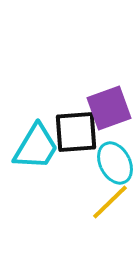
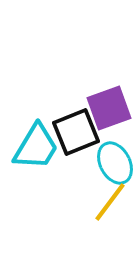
black square: rotated 18 degrees counterclockwise
yellow line: rotated 9 degrees counterclockwise
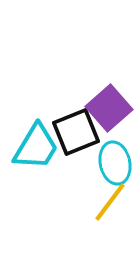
purple square: rotated 21 degrees counterclockwise
cyan ellipse: rotated 15 degrees clockwise
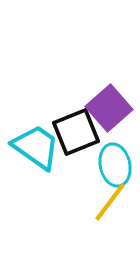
cyan trapezoid: rotated 86 degrees counterclockwise
cyan ellipse: moved 2 px down
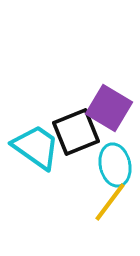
purple square: rotated 18 degrees counterclockwise
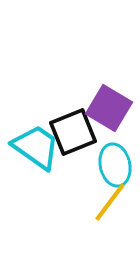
black square: moved 3 px left
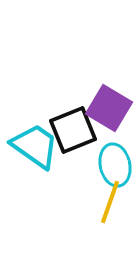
black square: moved 2 px up
cyan trapezoid: moved 1 px left, 1 px up
yellow line: rotated 18 degrees counterclockwise
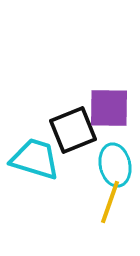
purple square: rotated 30 degrees counterclockwise
cyan trapezoid: moved 13 px down; rotated 18 degrees counterclockwise
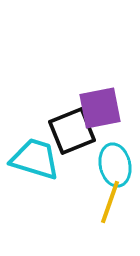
purple square: moved 9 px left; rotated 12 degrees counterclockwise
black square: moved 1 px left, 1 px down
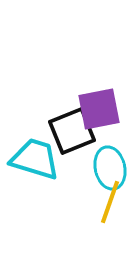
purple square: moved 1 px left, 1 px down
cyan ellipse: moved 5 px left, 3 px down
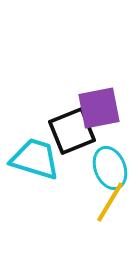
purple square: moved 1 px up
cyan ellipse: rotated 9 degrees counterclockwise
yellow line: rotated 12 degrees clockwise
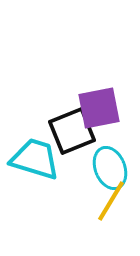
yellow line: moved 1 px right, 1 px up
